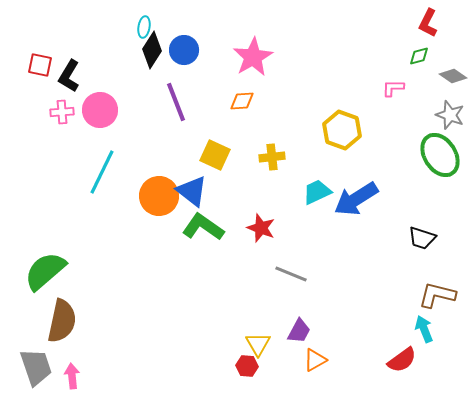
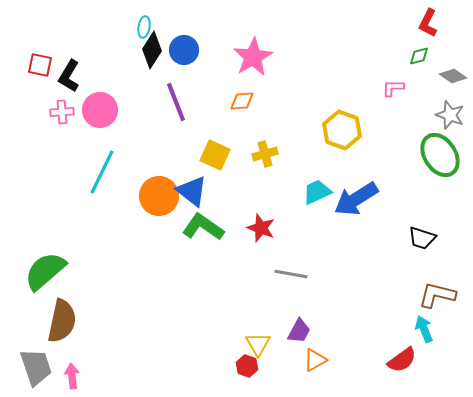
yellow cross: moved 7 px left, 3 px up; rotated 10 degrees counterclockwise
gray line: rotated 12 degrees counterclockwise
red hexagon: rotated 15 degrees clockwise
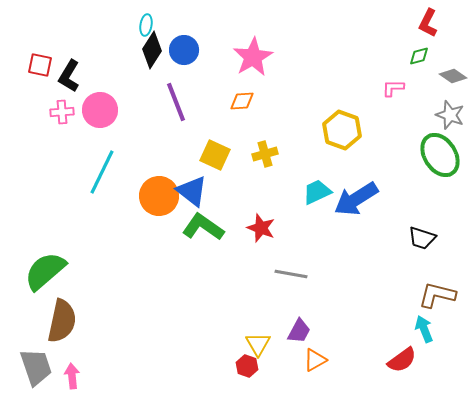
cyan ellipse: moved 2 px right, 2 px up
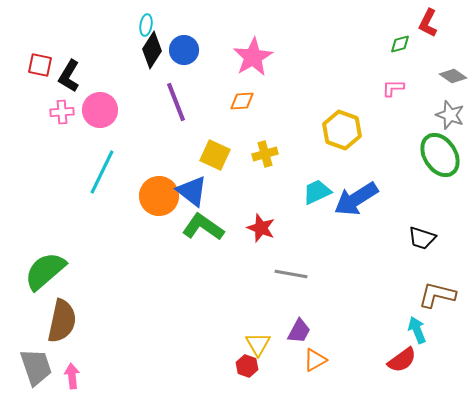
green diamond: moved 19 px left, 12 px up
cyan arrow: moved 7 px left, 1 px down
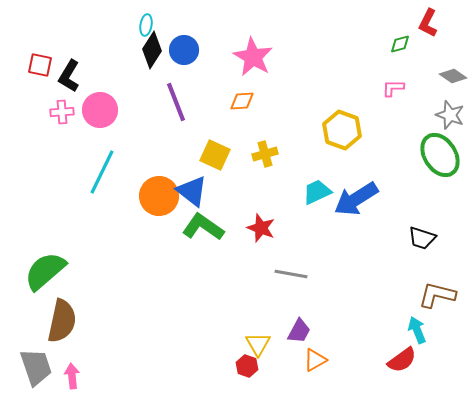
pink star: rotated 12 degrees counterclockwise
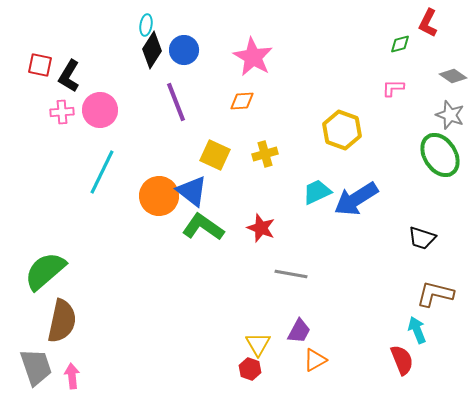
brown L-shape: moved 2 px left, 1 px up
red semicircle: rotated 76 degrees counterclockwise
red hexagon: moved 3 px right, 3 px down
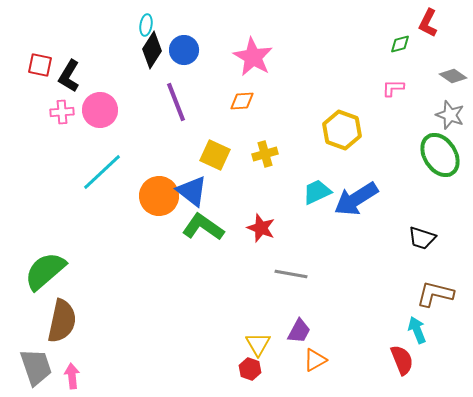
cyan line: rotated 21 degrees clockwise
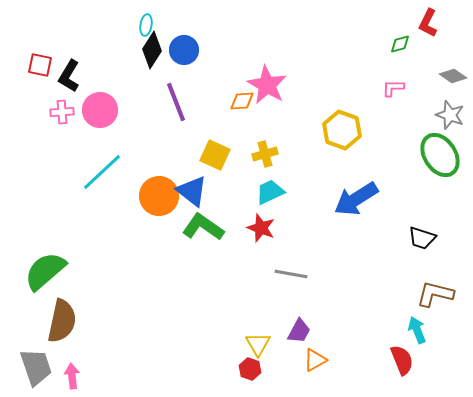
pink star: moved 14 px right, 28 px down
cyan trapezoid: moved 47 px left
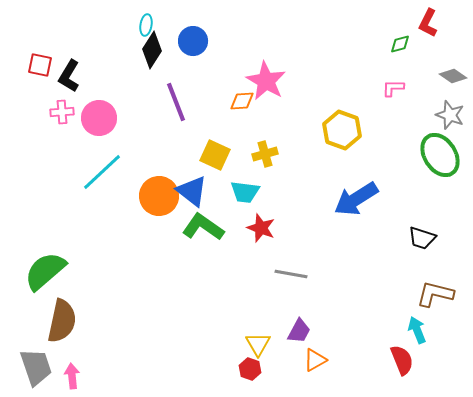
blue circle: moved 9 px right, 9 px up
pink star: moved 1 px left, 4 px up
pink circle: moved 1 px left, 8 px down
cyan trapezoid: moved 25 px left; rotated 148 degrees counterclockwise
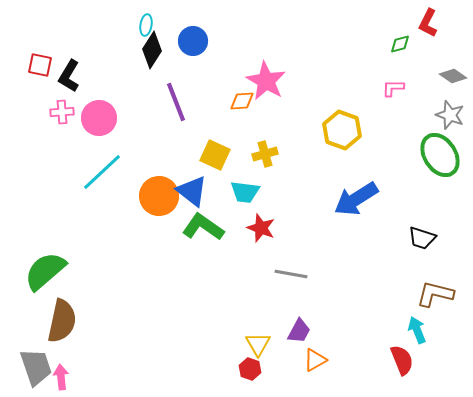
pink arrow: moved 11 px left, 1 px down
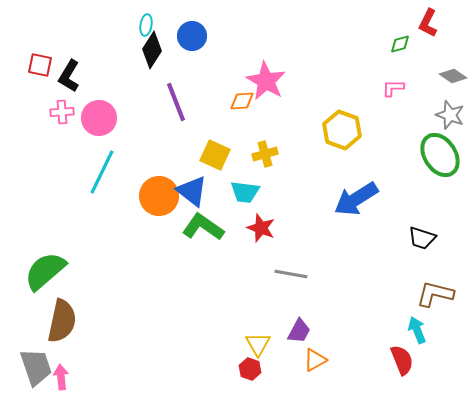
blue circle: moved 1 px left, 5 px up
cyan line: rotated 21 degrees counterclockwise
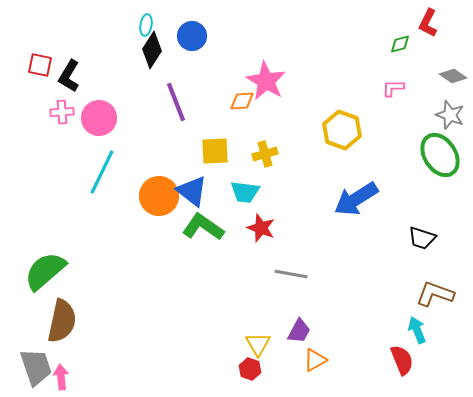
yellow square: moved 4 px up; rotated 28 degrees counterclockwise
brown L-shape: rotated 6 degrees clockwise
